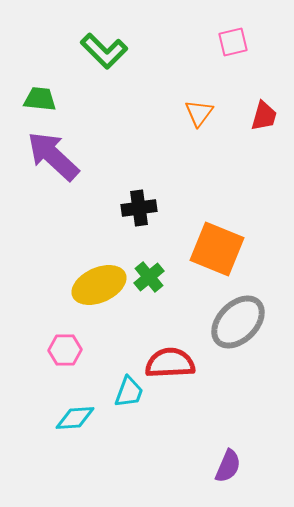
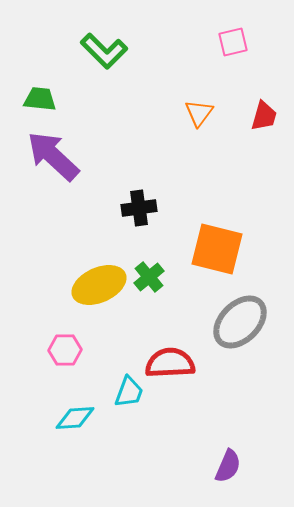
orange square: rotated 8 degrees counterclockwise
gray ellipse: moved 2 px right
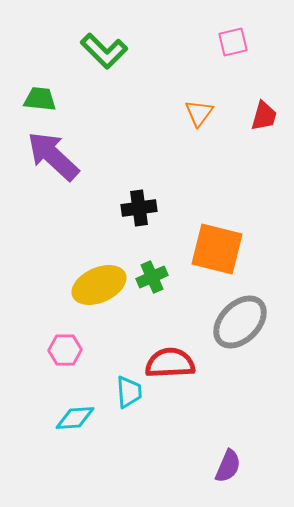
green cross: moved 3 px right; rotated 16 degrees clockwise
cyan trapezoid: rotated 24 degrees counterclockwise
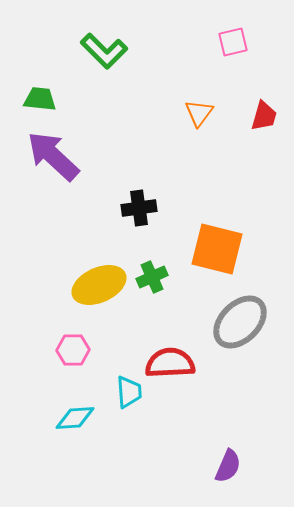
pink hexagon: moved 8 px right
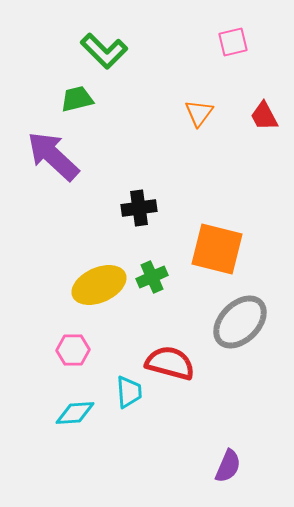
green trapezoid: moved 37 px right; rotated 20 degrees counterclockwise
red trapezoid: rotated 136 degrees clockwise
red semicircle: rotated 18 degrees clockwise
cyan diamond: moved 5 px up
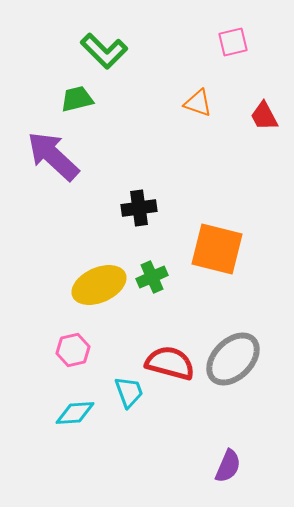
orange triangle: moved 1 px left, 10 px up; rotated 48 degrees counterclockwise
gray ellipse: moved 7 px left, 37 px down
pink hexagon: rotated 12 degrees counterclockwise
cyan trapezoid: rotated 16 degrees counterclockwise
